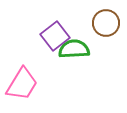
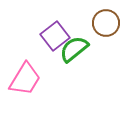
green semicircle: rotated 36 degrees counterclockwise
pink trapezoid: moved 3 px right, 5 px up
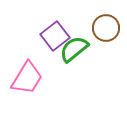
brown circle: moved 5 px down
pink trapezoid: moved 2 px right, 1 px up
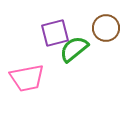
purple square: moved 3 px up; rotated 24 degrees clockwise
pink trapezoid: rotated 48 degrees clockwise
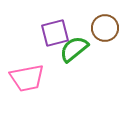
brown circle: moved 1 px left
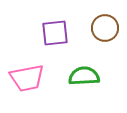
purple square: rotated 8 degrees clockwise
green semicircle: moved 10 px right, 27 px down; rotated 36 degrees clockwise
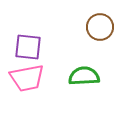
brown circle: moved 5 px left, 1 px up
purple square: moved 27 px left, 14 px down; rotated 12 degrees clockwise
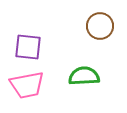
brown circle: moved 1 px up
pink trapezoid: moved 7 px down
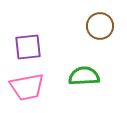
purple square: rotated 12 degrees counterclockwise
pink trapezoid: moved 2 px down
